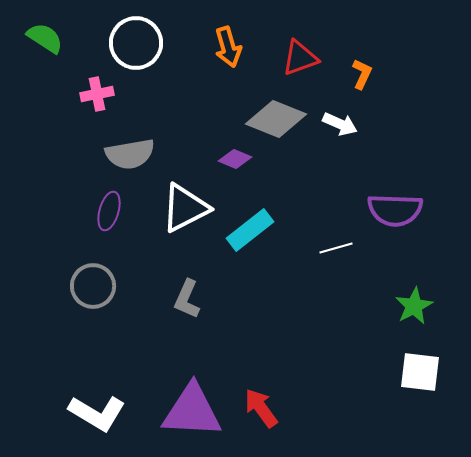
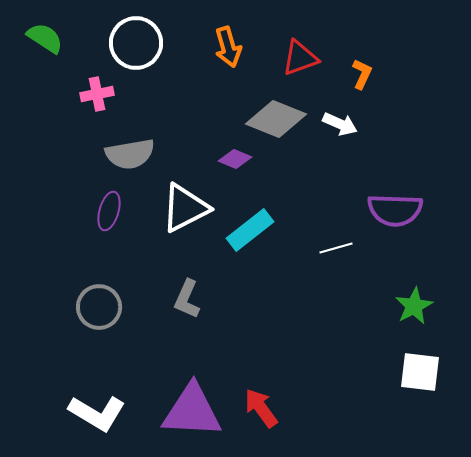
gray circle: moved 6 px right, 21 px down
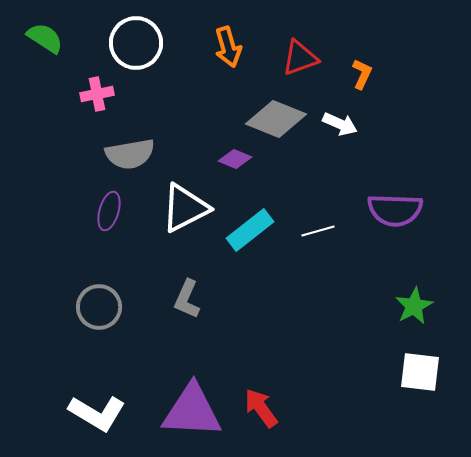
white line: moved 18 px left, 17 px up
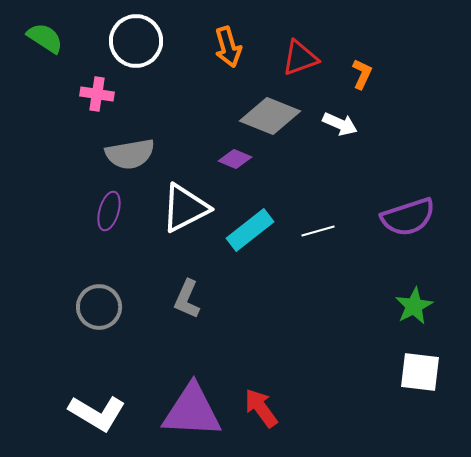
white circle: moved 2 px up
pink cross: rotated 20 degrees clockwise
gray diamond: moved 6 px left, 3 px up
purple semicircle: moved 13 px right, 7 px down; rotated 20 degrees counterclockwise
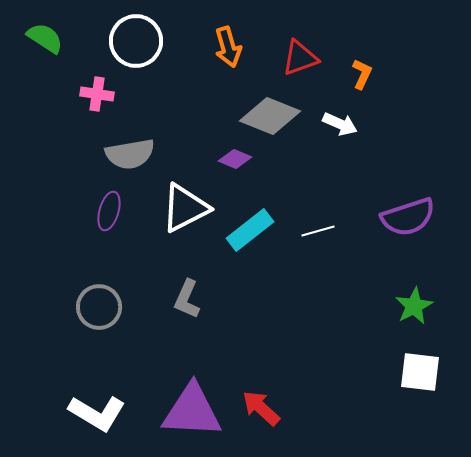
red arrow: rotated 12 degrees counterclockwise
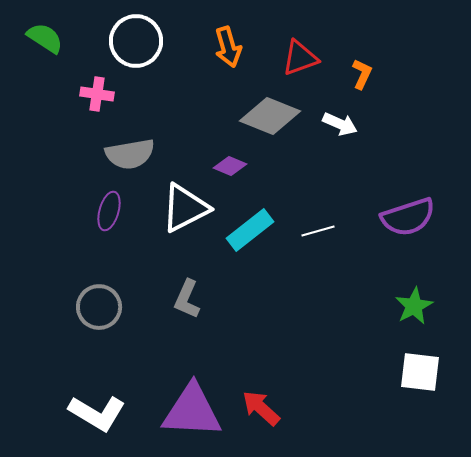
purple diamond: moved 5 px left, 7 px down
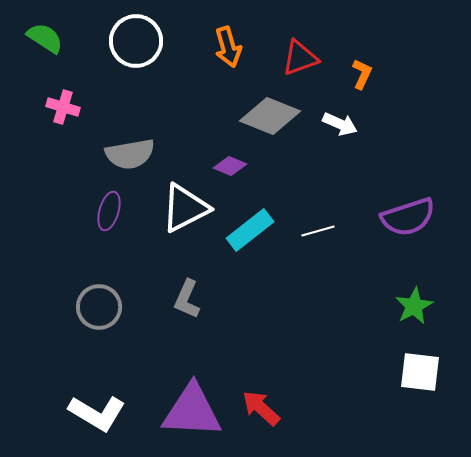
pink cross: moved 34 px left, 13 px down; rotated 8 degrees clockwise
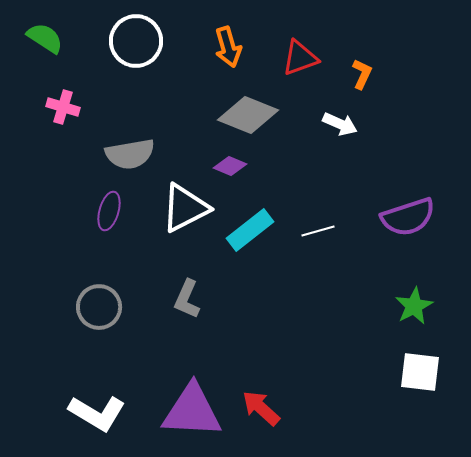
gray diamond: moved 22 px left, 1 px up
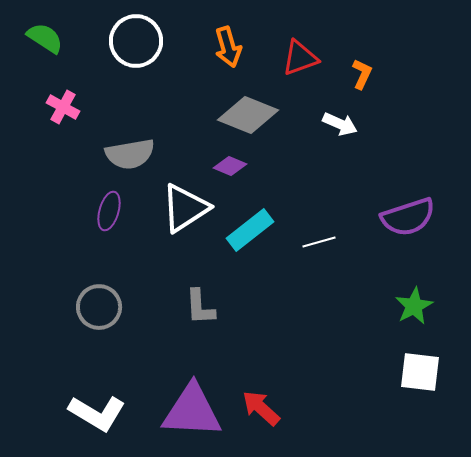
pink cross: rotated 12 degrees clockwise
white triangle: rotated 6 degrees counterclockwise
white line: moved 1 px right, 11 px down
gray L-shape: moved 13 px right, 8 px down; rotated 27 degrees counterclockwise
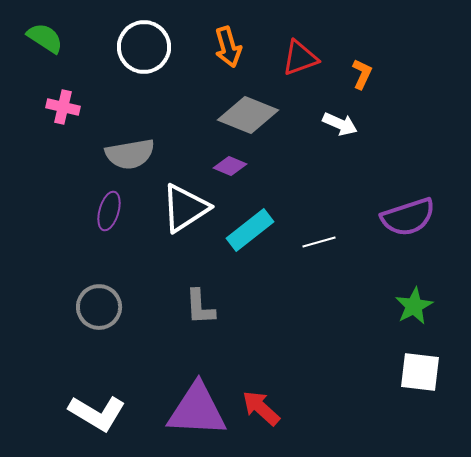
white circle: moved 8 px right, 6 px down
pink cross: rotated 16 degrees counterclockwise
purple triangle: moved 5 px right, 1 px up
